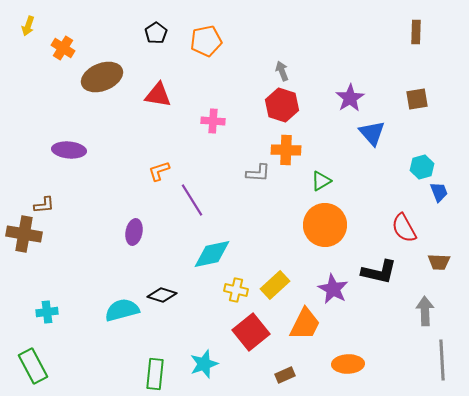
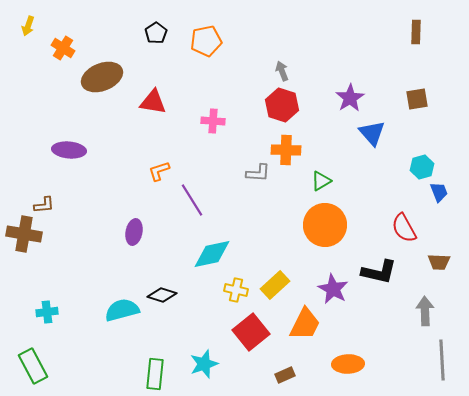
red triangle at (158, 95): moved 5 px left, 7 px down
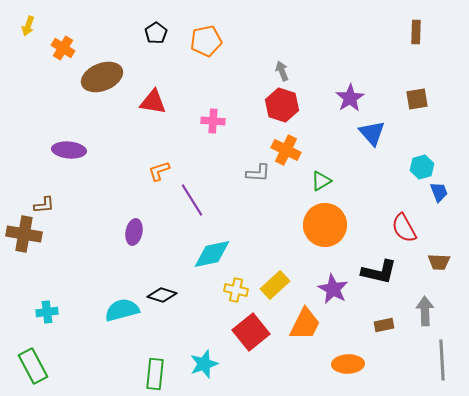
orange cross at (286, 150): rotated 24 degrees clockwise
brown rectangle at (285, 375): moved 99 px right, 50 px up; rotated 12 degrees clockwise
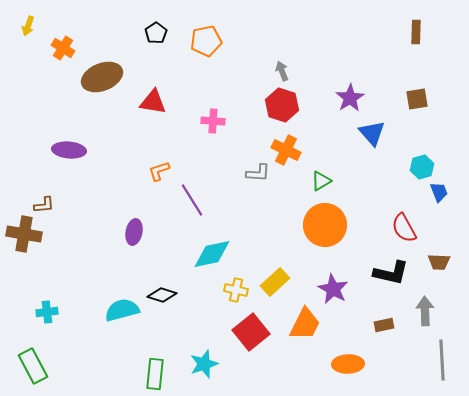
black L-shape at (379, 272): moved 12 px right, 1 px down
yellow rectangle at (275, 285): moved 3 px up
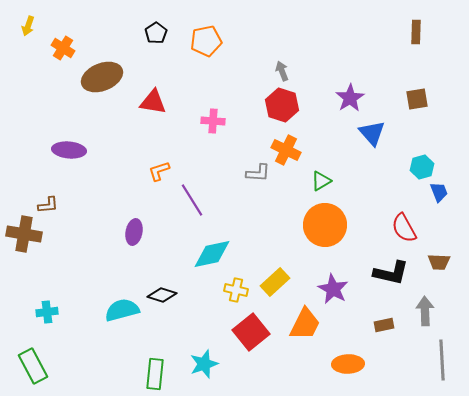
brown L-shape at (44, 205): moved 4 px right
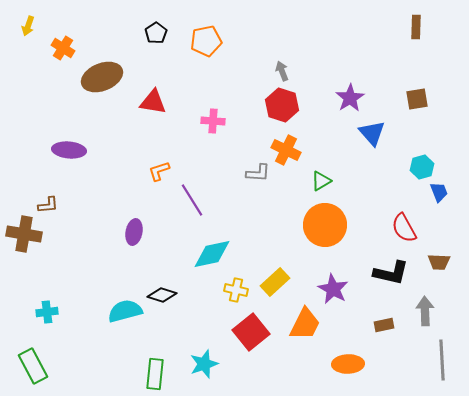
brown rectangle at (416, 32): moved 5 px up
cyan semicircle at (122, 310): moved 3 px right, 1 px down
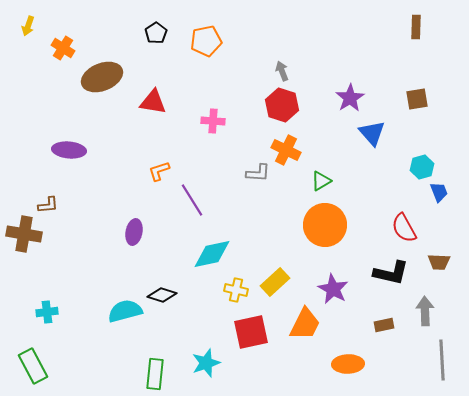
red square at (251, 332): rotated 27 degrees clockwise
cyan star at (204, 364): moved 2 px right, 1 px up
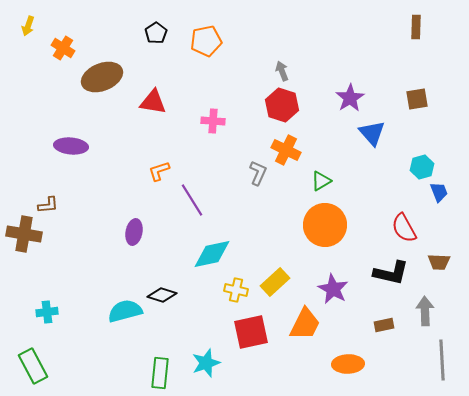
purple ellipse at (69, 150): moved 2 px right, 4 px up
gray L-shape at (258, 173): rotated 70 degrees counterclockwise
green rectangle at (155, 374): moved 5 px right, 1 px up
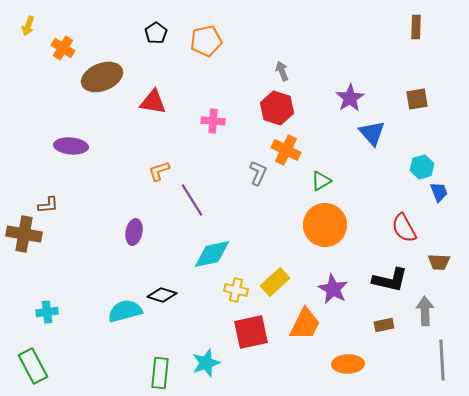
red hexagon at (282, 105): moved 5 px left, 3 px down
black L-shape at (391, 273): moved 1 px left, 7 px down
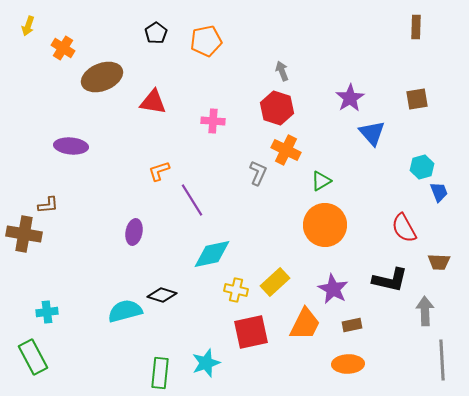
brown rectangle at (384, 325): moved 32 px left
green rectangle at (33, 366): moved 9 px up
